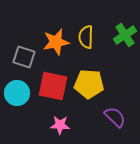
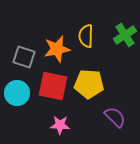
yellow semicircle: moved 1 px up
orange star: moved 1 px right, 7 px down
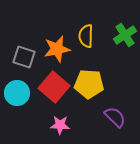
red square: moved 1 px right, 1 px down; rotated 28 degrees clockwise
